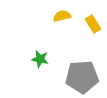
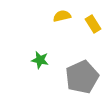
green star: moved 1 px down
gray pentagon: rotated 20 degrees counterclockwise
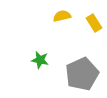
yellow rectangle: moved 1 px right, 1 px up
gray pentagon: moved 3 px up
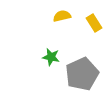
green star: moved 11 px right, 3 px up
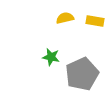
yellow semicircle: moved 3 px right, 2 px down
yellow rectangle: moved 1 px right, 2 px up; rotated 48 degrees counterclockwise
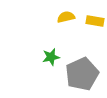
yellow semicircle: moved 1 px right, 1 px up
green star: rotated 24 degrees counterclockwise
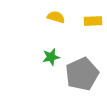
yellow semicircle: moved 10 px left; rotated 30 degrees clockwise
yellow rectangle: moved 2 px left; rotated 12 degrees counterclockwise
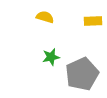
yellow semicircle: moved 11 px left
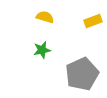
yellow rectangle: rotated 18 degrees counterclockwise
green star: moved 9 px left, 7 px up
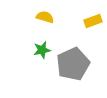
gray pentagon: moved 9 px left, 10 px up
